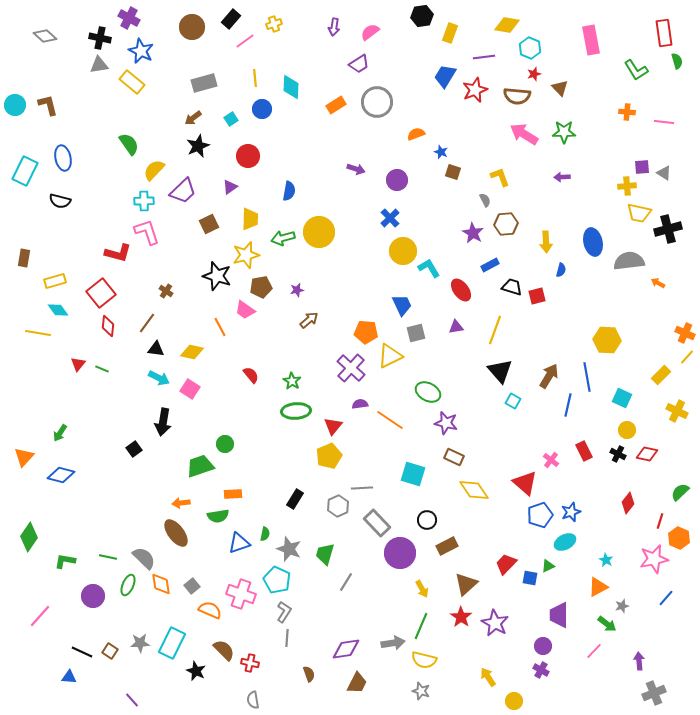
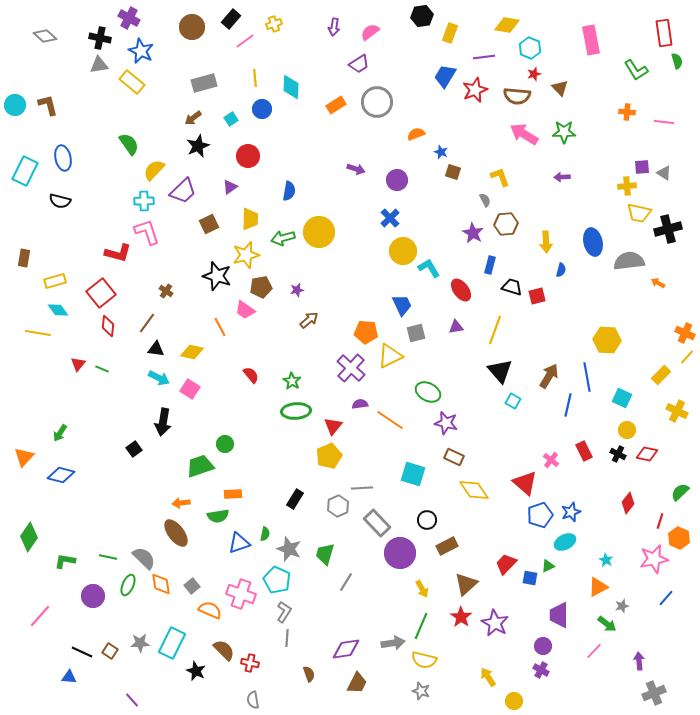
blue rectangle at (490, 265): rotated 48 degrees counterclockwise
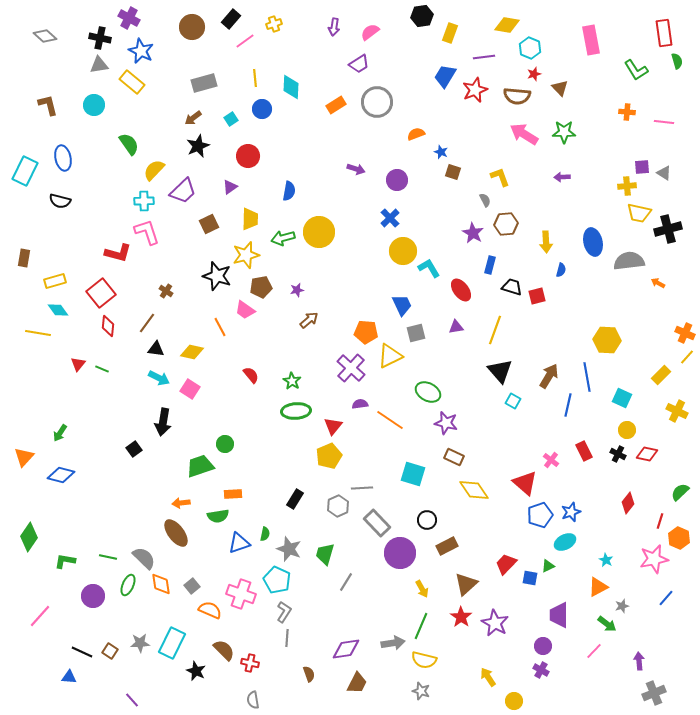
cyan circle at (15, 105): moved 79 px right
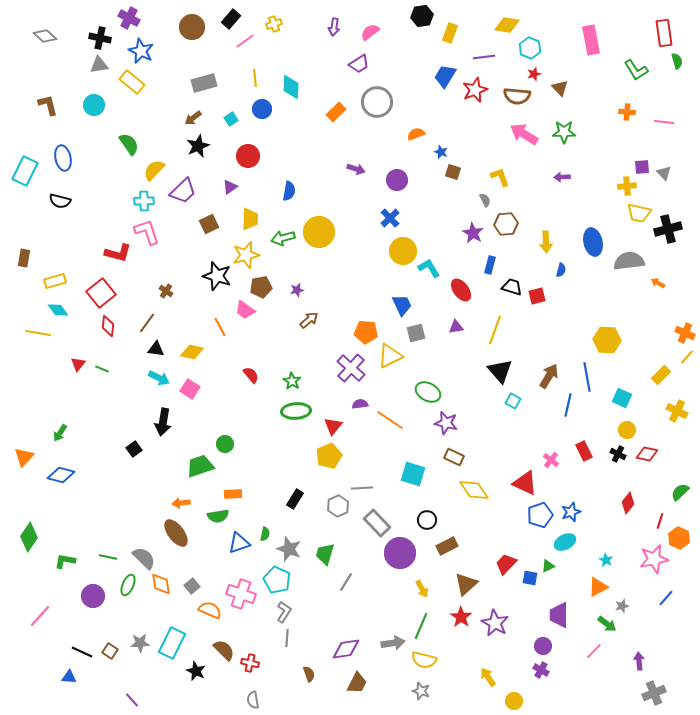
orange rectangle at (336, 105): moved 7 px down; rotated 12 degrees counterclockwise
gray triangle at (664, 173): rotated 14 degrees clockwise
red triangle at (525, 483): rotated 16 degrees counterclockwise
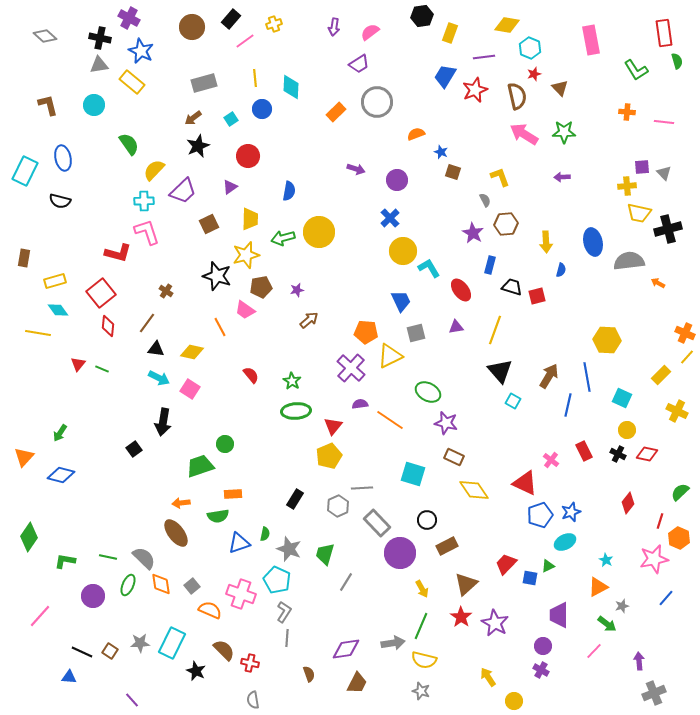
brown semicircle at (517, 96): rotated 108 degrees counterclockwise
blue trapezoid at (402, 305): moved 1 px left, 4 px up
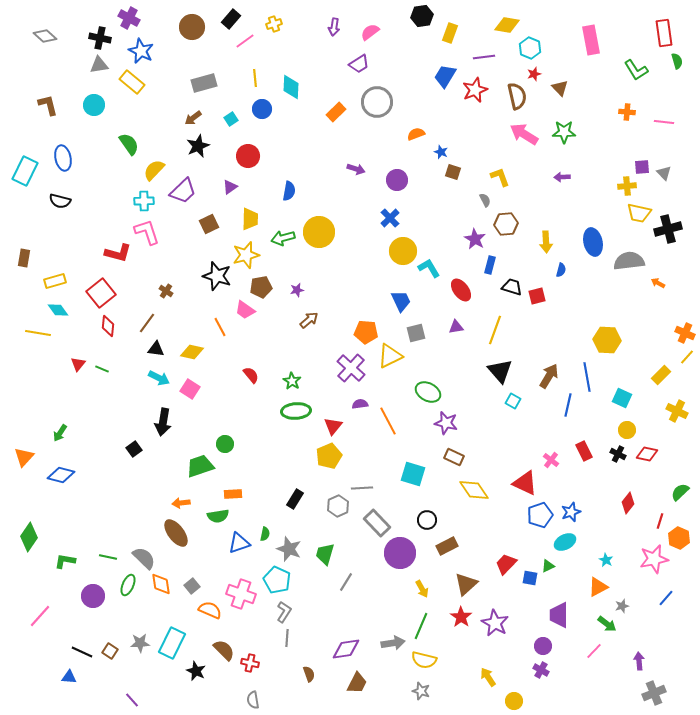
purple star at (473, 233): moved 2 px right, 6 px down
orange line at (390, 420): moved 2 px left, 1 px down; rotated 28 degrees clockwise
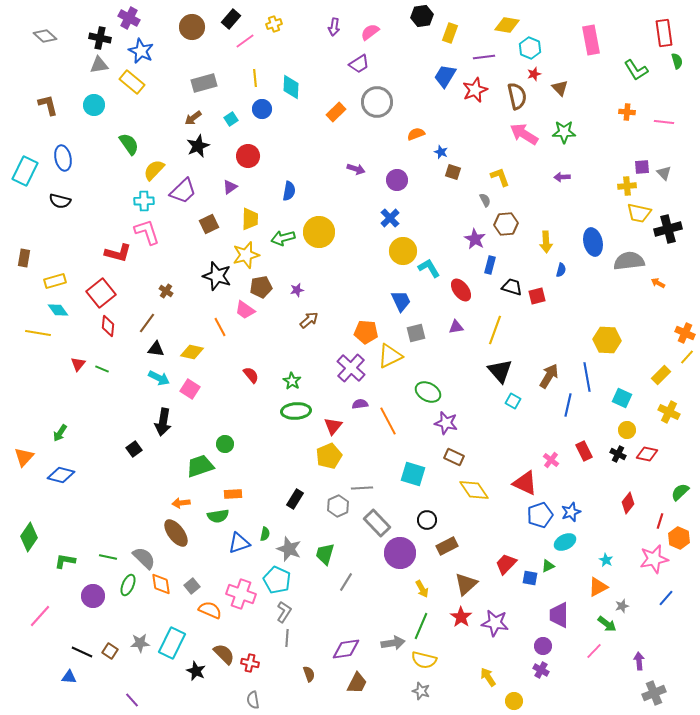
yellow cross at (677, 411): moved 8 px left, 1 px down
purple star at (495, 623): rotated 20 degrees counterclockwise
brown semicircle at (224, 650): moved 4 px down
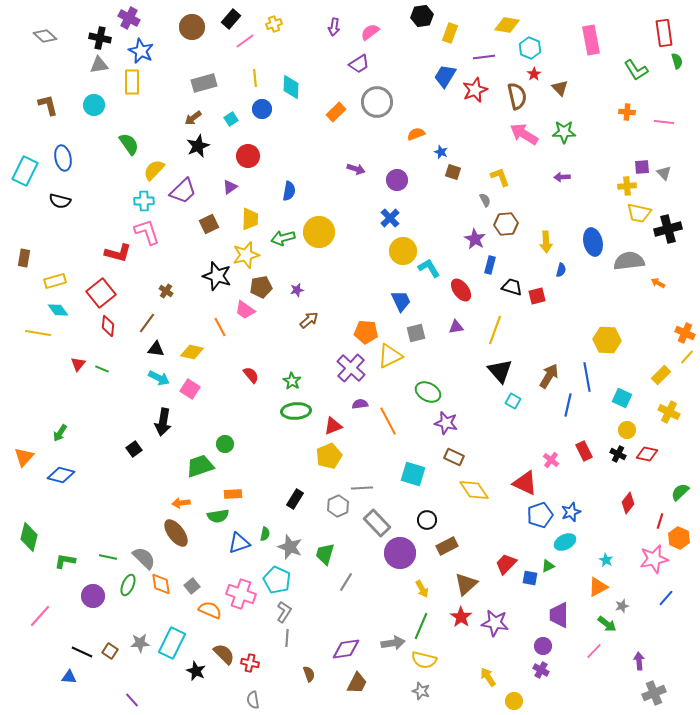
red star at (534, 74): rotated 16 degrees counterclockwise
yellow rectangle at (132, 82): rotated 50 degrees clockwise
red triangle at (333, 426): rotated 30 degrees clockwise
green diamond at (29, 537): rotated 20 degrees counterclockwise
gray star at (289, 549): moved 1 px right, 2 px up
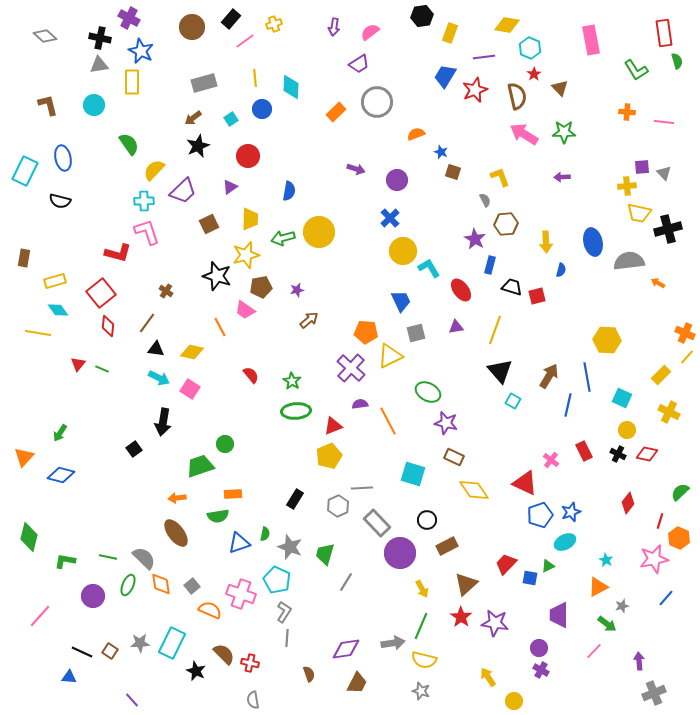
orange arrow at (181, 503): moved 4 px left, 5 px up
purple circle at (543, 646): moved 4 px left, 2 px down
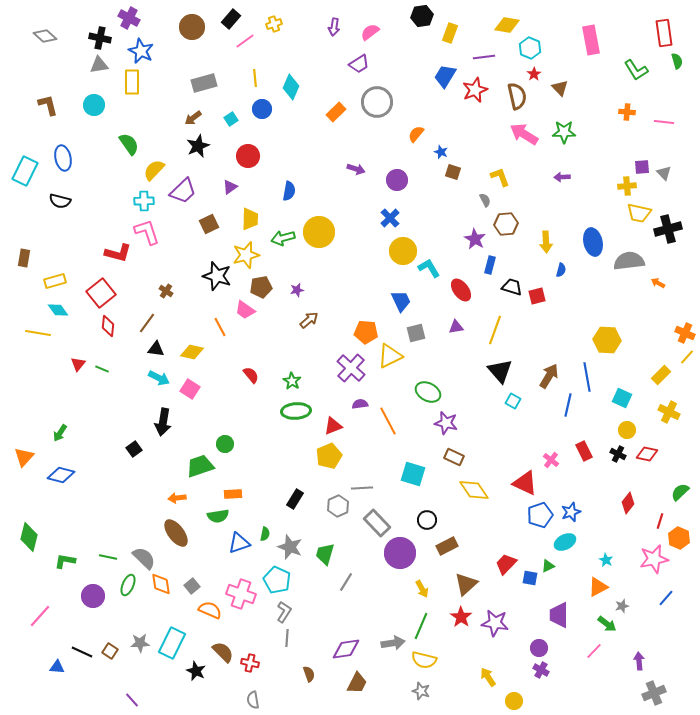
cyan diamond at (291, 87): rotated 20 degrees clockwise
orange semicircle at (416, 134): rotated 30 degrees counterclockwise
brown semicircle at (224, 654): moved 1 px left, 2 px up
blue triangle at (69, 677): moved 12 px left, 10 px up
